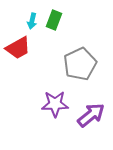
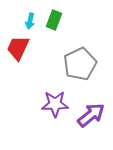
cyan arrow: moved 2 px left
red trapezoid: rotated 144 degrees clockwise
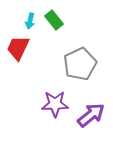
green rectangle: rotated 60 degrees counterclockwise
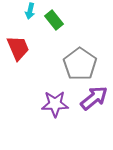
cyan arrow: moved 10 px up
red trapezoid: rotated 132 degrees clockwise
gray pentagon: rotated 12 degrees counterclockwise
purple arrow: moved 3 px right, 17 px up
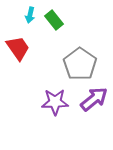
cyan arrow: moved 4 px down
red trapezoid: rotated 12 degrees counterclockwise
purple arrow: moved 1 px down
purple star: moved 2 px up
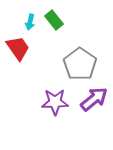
cyan arrow: moved 7 px down
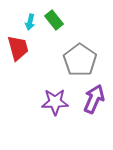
red trapezoid: rotated 20 degrees clockwise
gray pentagon: moved 4 px up
purple arrow: rotated 28 degrees counterclockwise
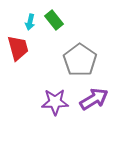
purple arrow: rotated 36 degrees clockwise
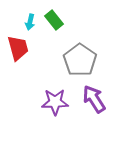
purple arrow: rotated 92 degrees counterclockwise
